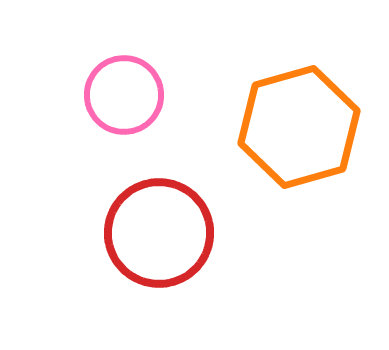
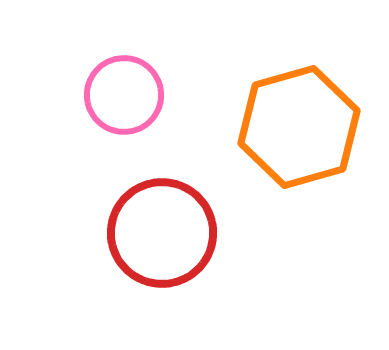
red circle: moved 3 px right
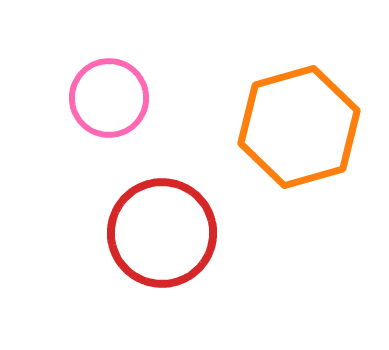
pink circle: moved 15 px left, 3 px down
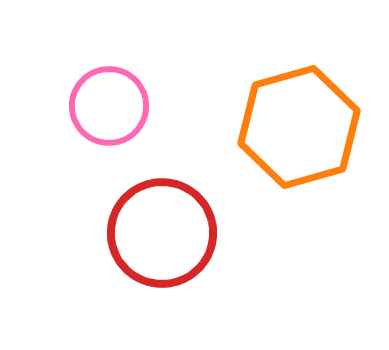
pink circle: moved 8 px down
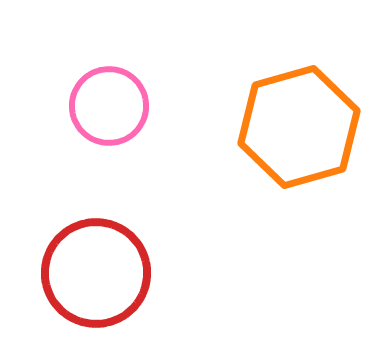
red circle: moved 66 px left, 40 px down
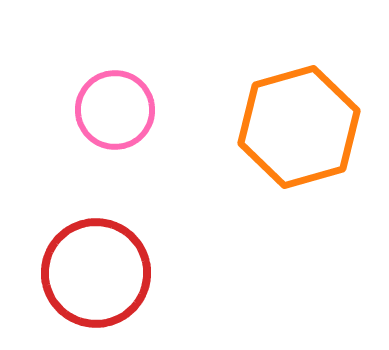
pink circle: moved 6 px right, 4 px down
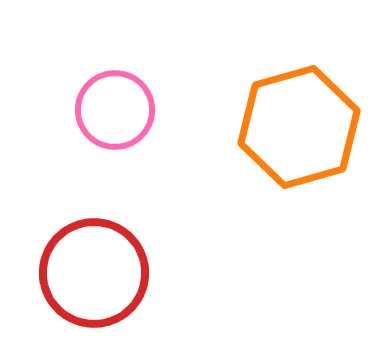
red circle: moved 2 px left
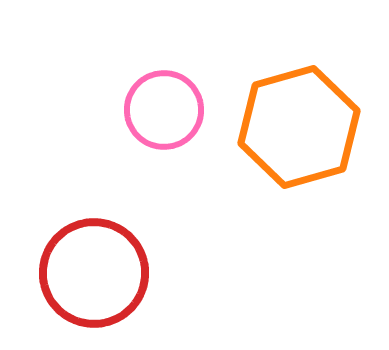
pink circle: moved 49 px right
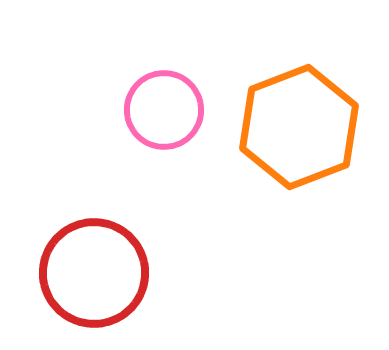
orange hexagon: rotated 5 degrees counterclockwise
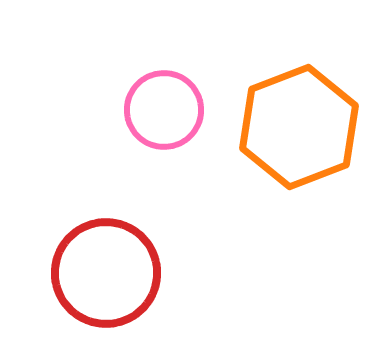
red circle: moved 12 px right
